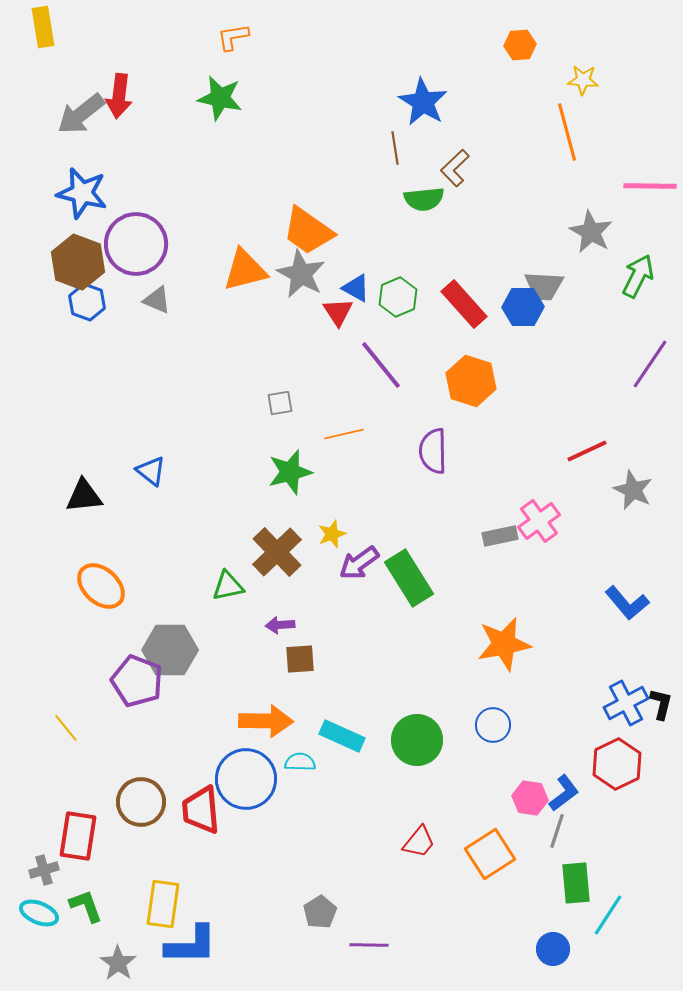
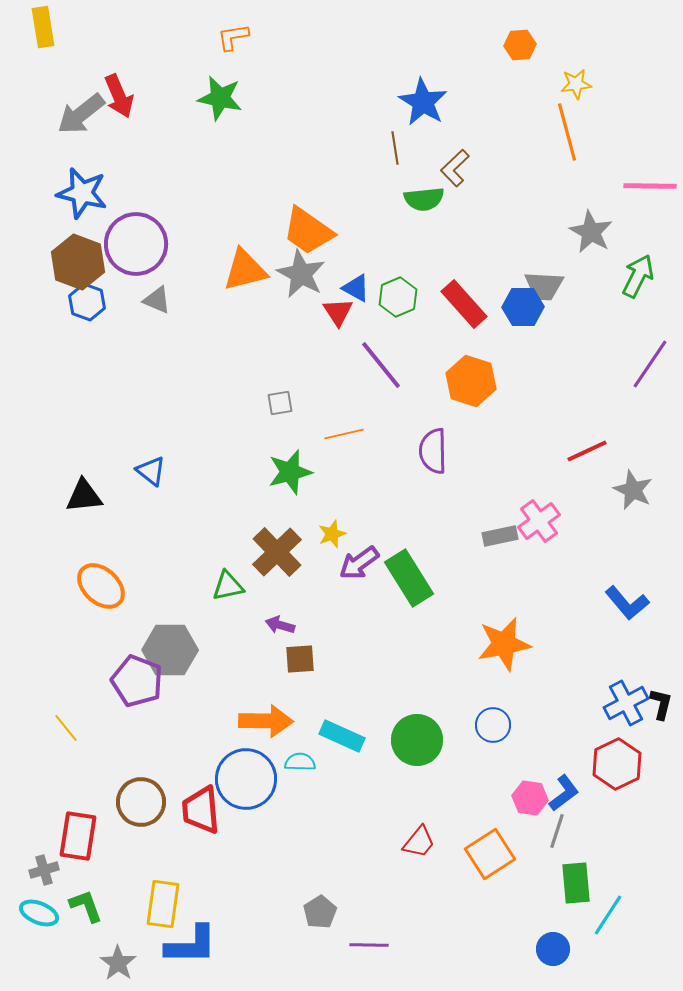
yellow star at (583, 80): moved 7 px left, 4 px down; rotated 12 degrees counterclockwise
red arrow at (119, 96): rotated 30 degrees counterclockwise
purple arrow at (280, 625): rotated 20 degrees clockwise
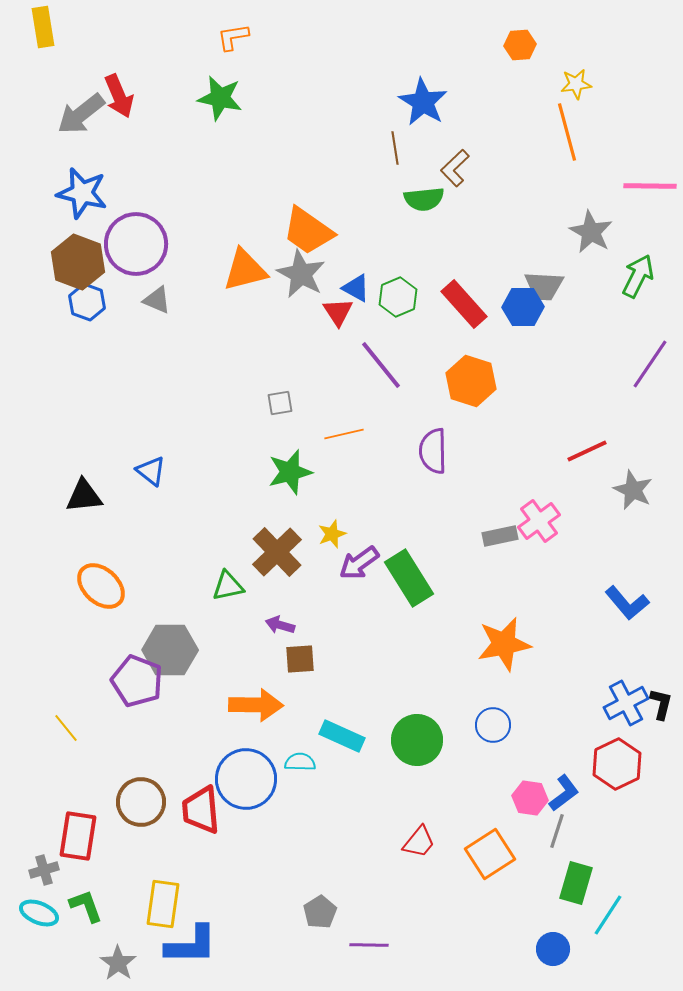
orange arrow at (266, 721): moved 10 px left, 16 px up
green rectangle at (576, 883): rotated 21 degrees clockwise
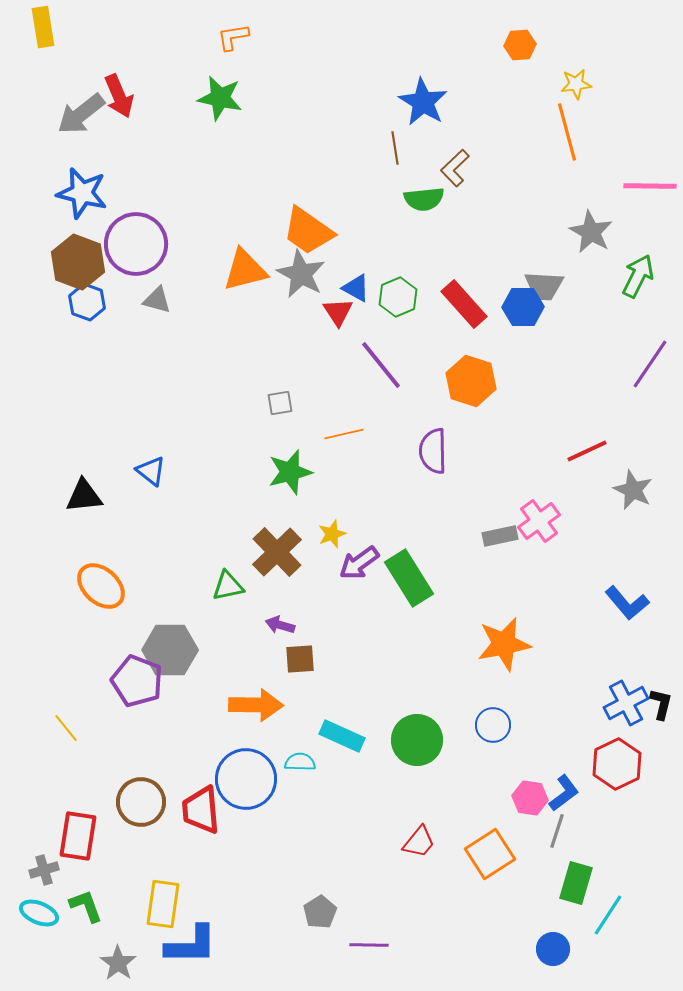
gray triangle at (157, 300): rotated 8 degrees counterclockwise
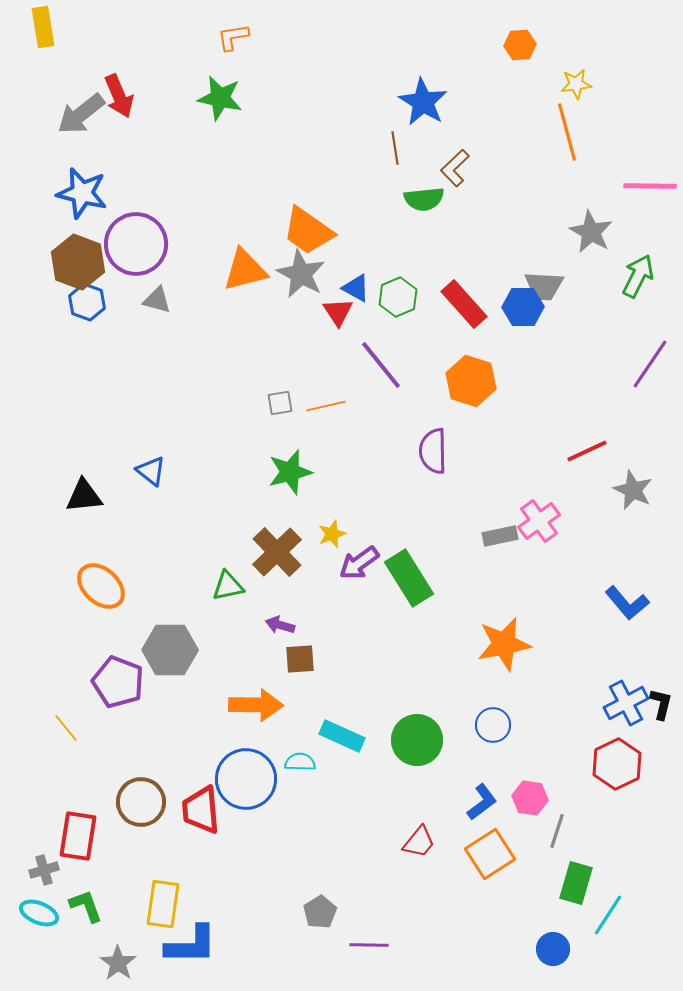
orange line at (344, 434): moved 18 px left, 28 px up
purple pentagon at (137, 681): moved 19 px left, 1 px down
blue L-shape at (564, 793): moved 82 px left, 9 px down
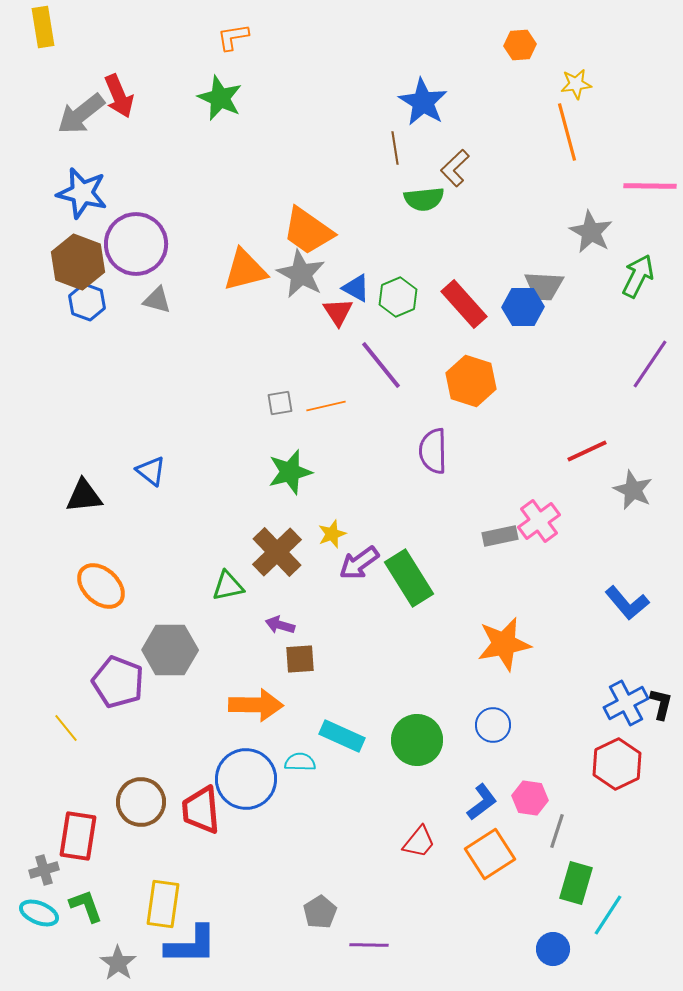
green star at (220, 98): rotated 12 degrees clockwise
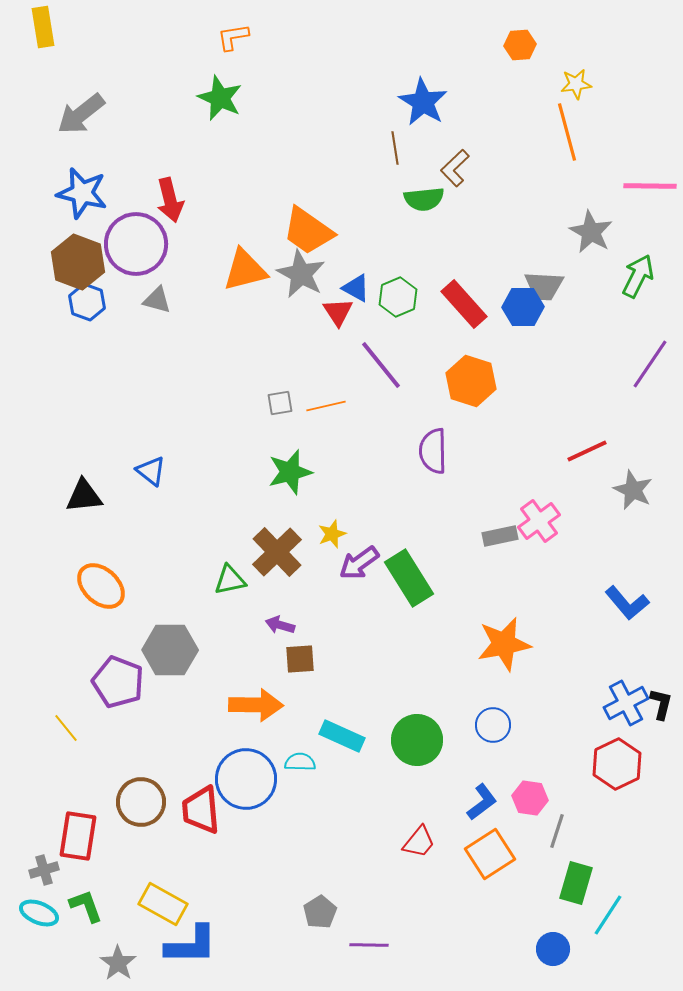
red arrow at (119, 96): moved 51 px right, 104 px down; rotated 9 degrees clockwise
green triangle at (228, 586): moved 2 px right, 6 px up
yellow rectangle at (163, 904): rotated 69 degrees counterclockwise
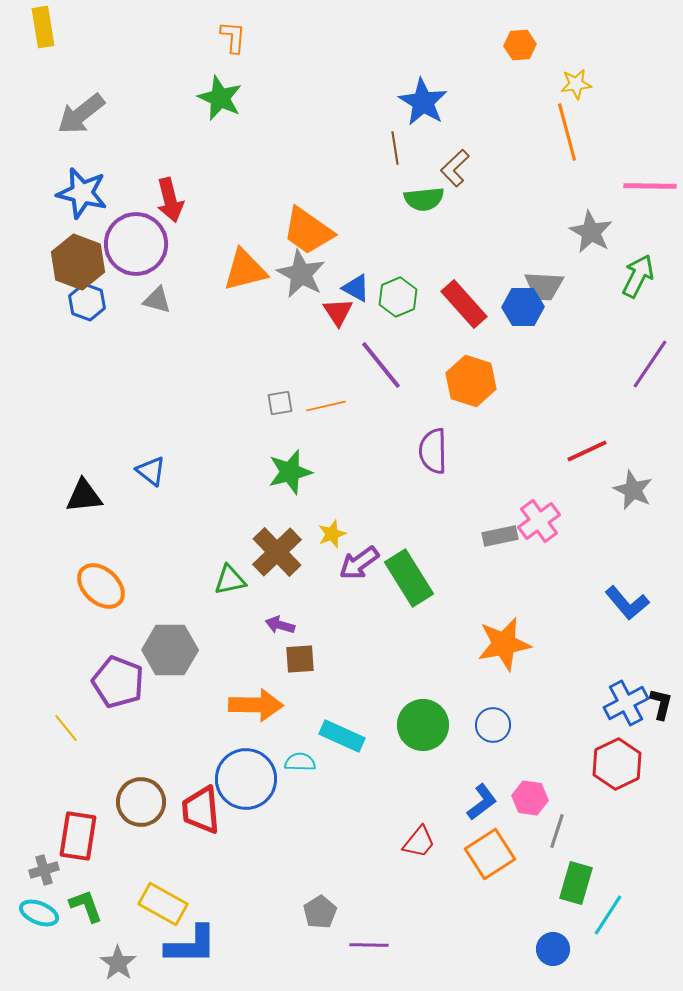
orange L-shape at (233, 37): rotated 104 degrees clockwise
green circle at (417, 740): moved 6 px right, 15 px up
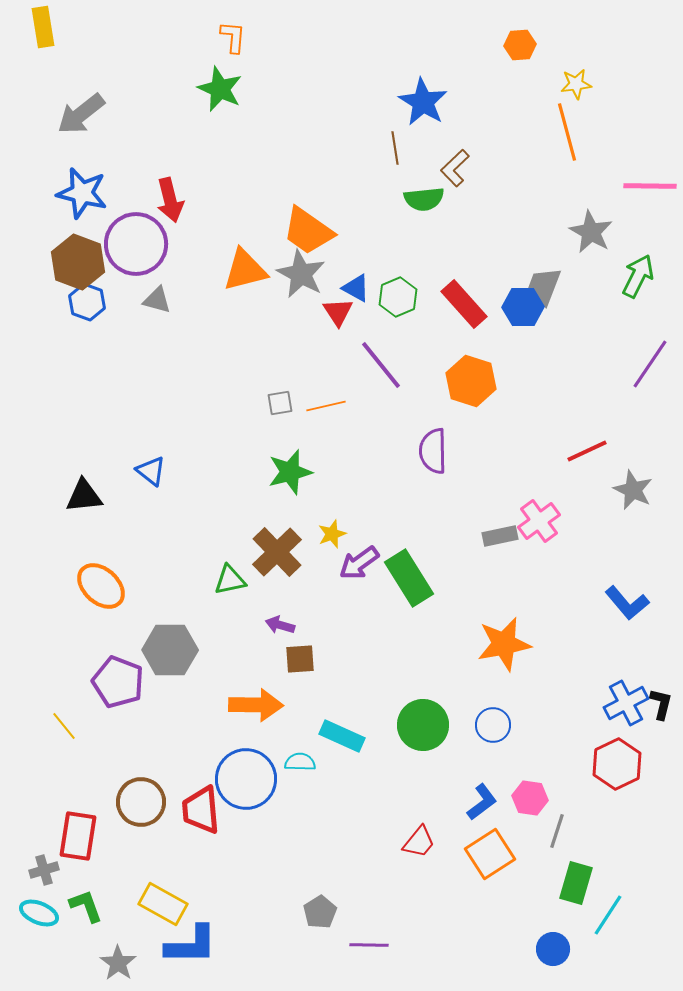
green star at (220, 98): moved 9 px up
gray trapezoid at (544, 286): rotated 108 degrees clockwise
yellow line at (66, 728): moved 2 px left, 2 px up
